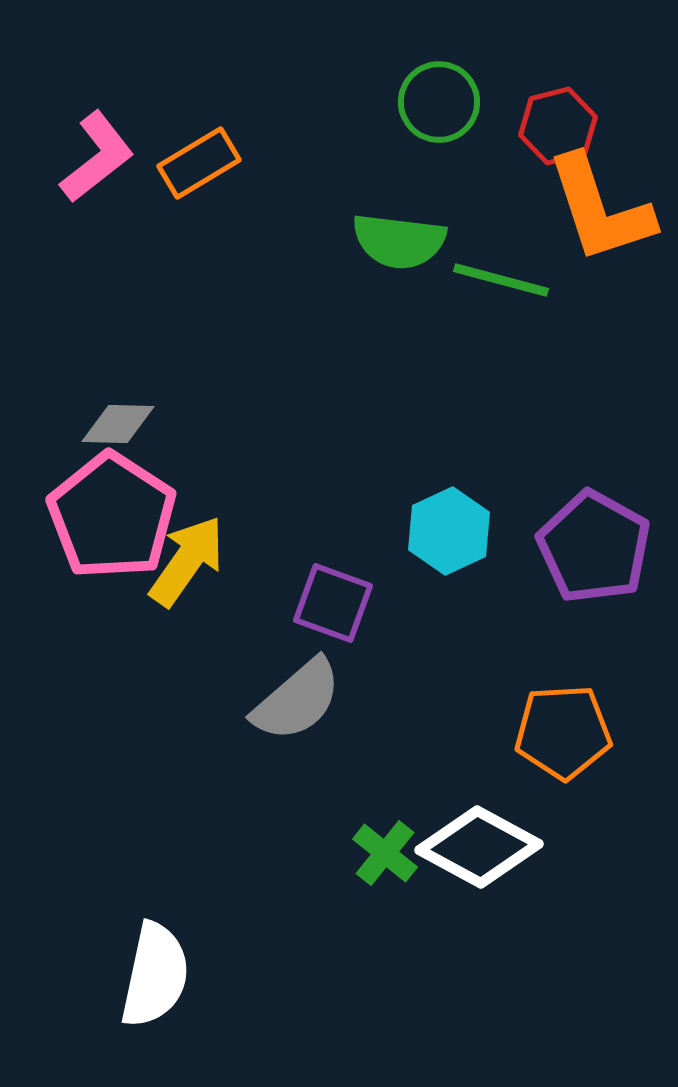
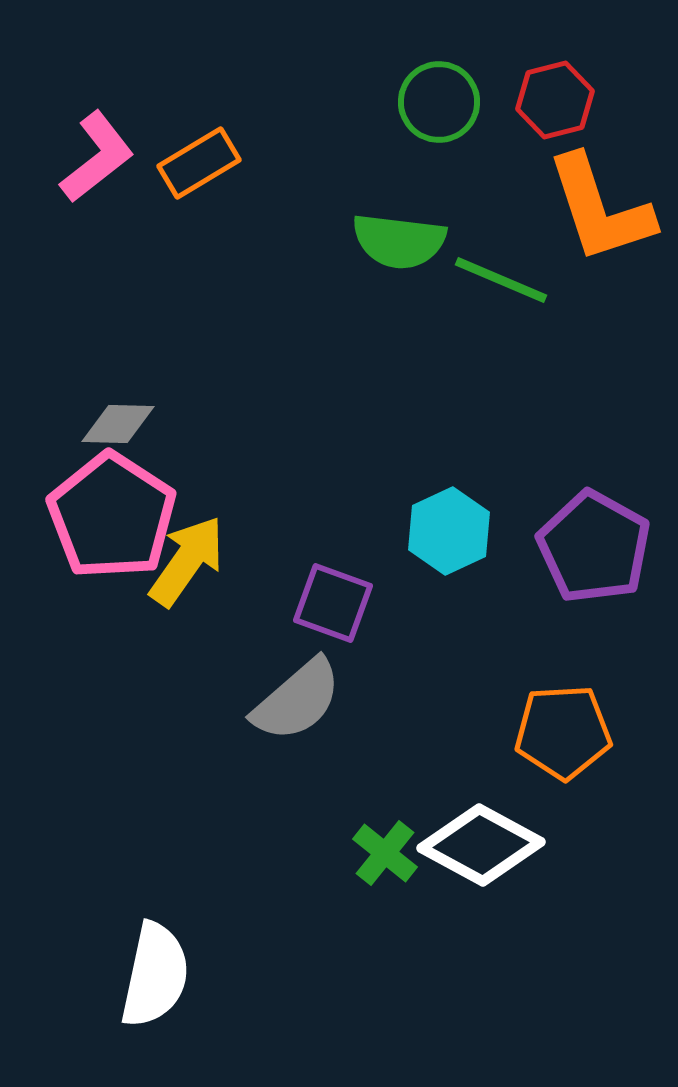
red hexagon: moved 3 px left, 26 px up
green line: rotated 8 degrees clockwise
white diamond: moved 2 px right, 2 px up
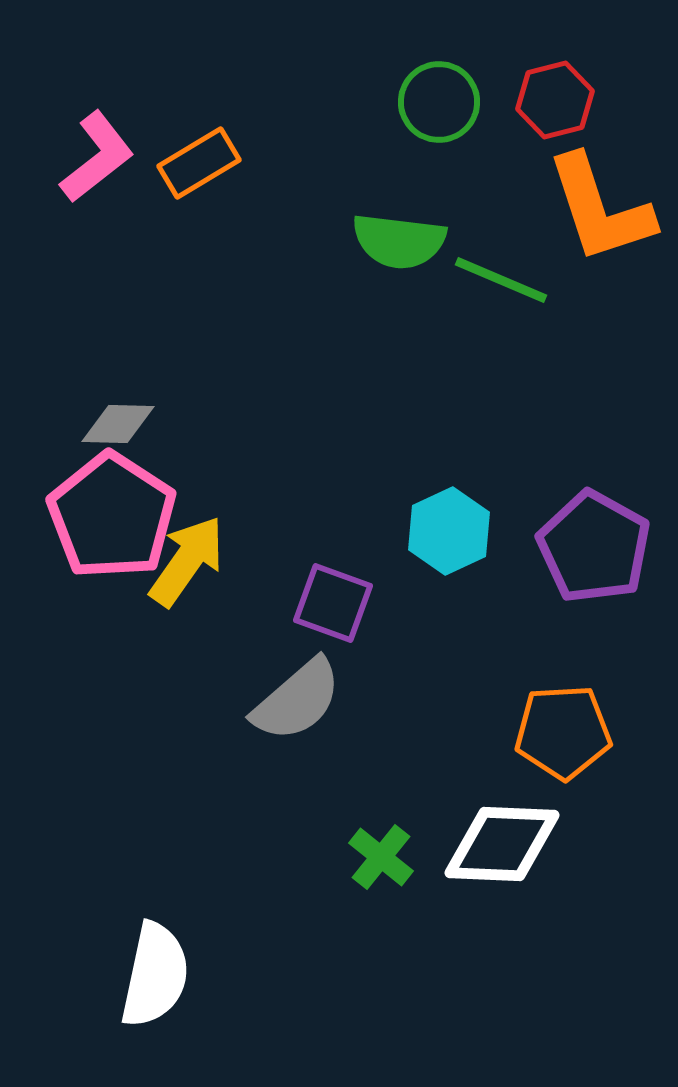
white diamond: moved 21 px right, 1 px up; rotated 26 degrees counterclockwise
green cross: moved 4 px left, 4 px down
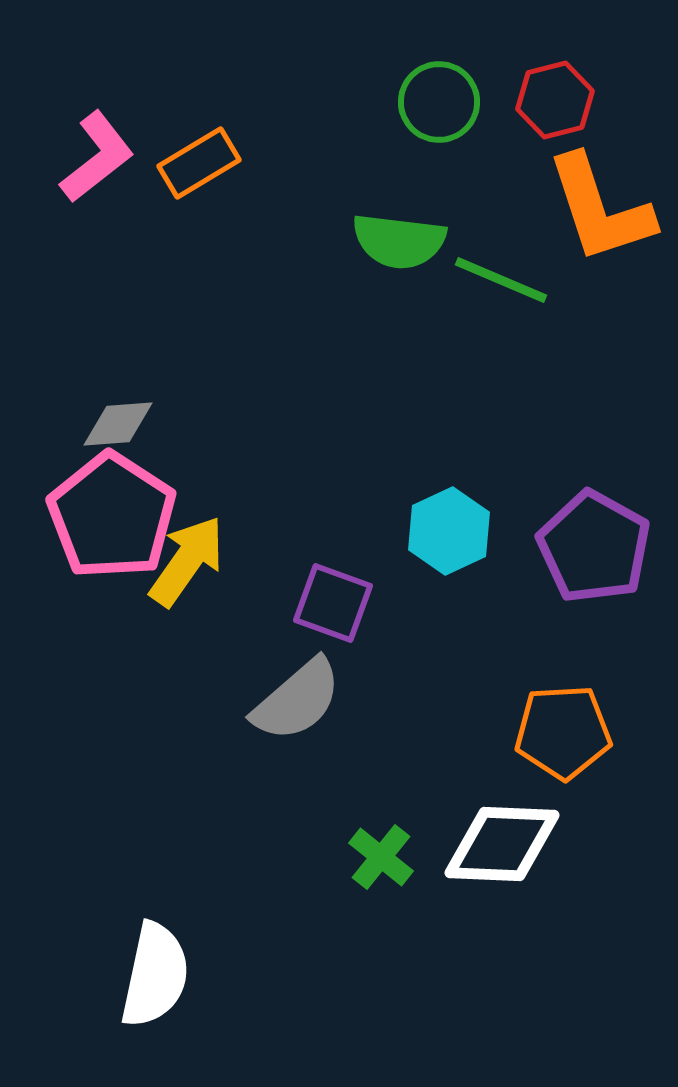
gray diamond: rotated 6 degrees counterclockwise
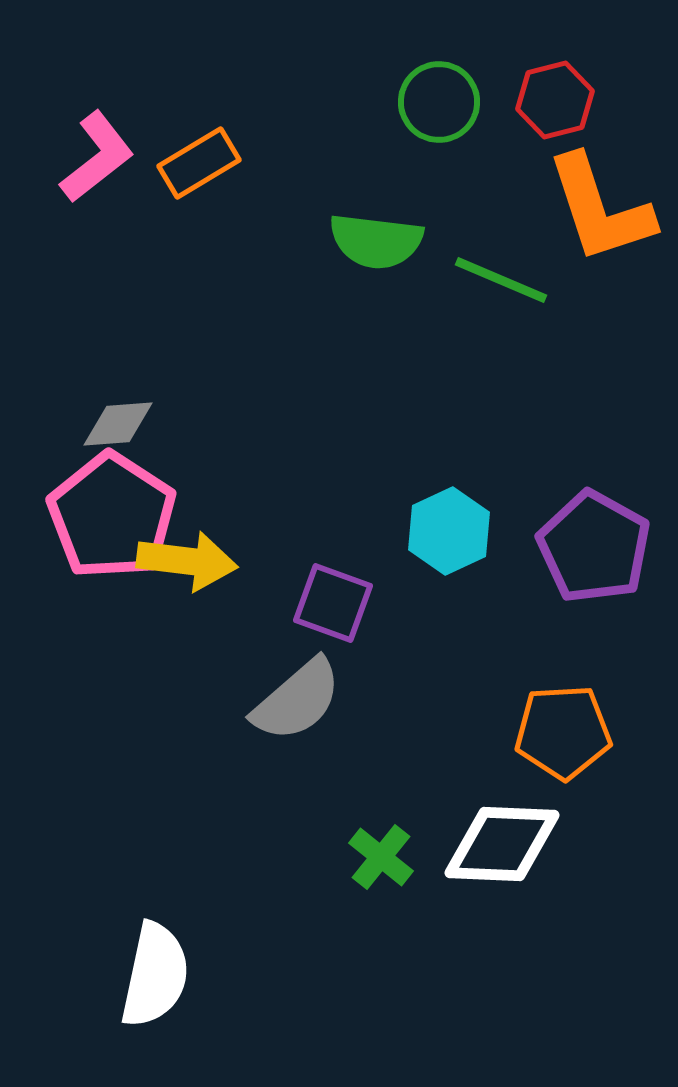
green semicircle: moved 23 px left
yellow arrow: rotated 62 degrees clockwise
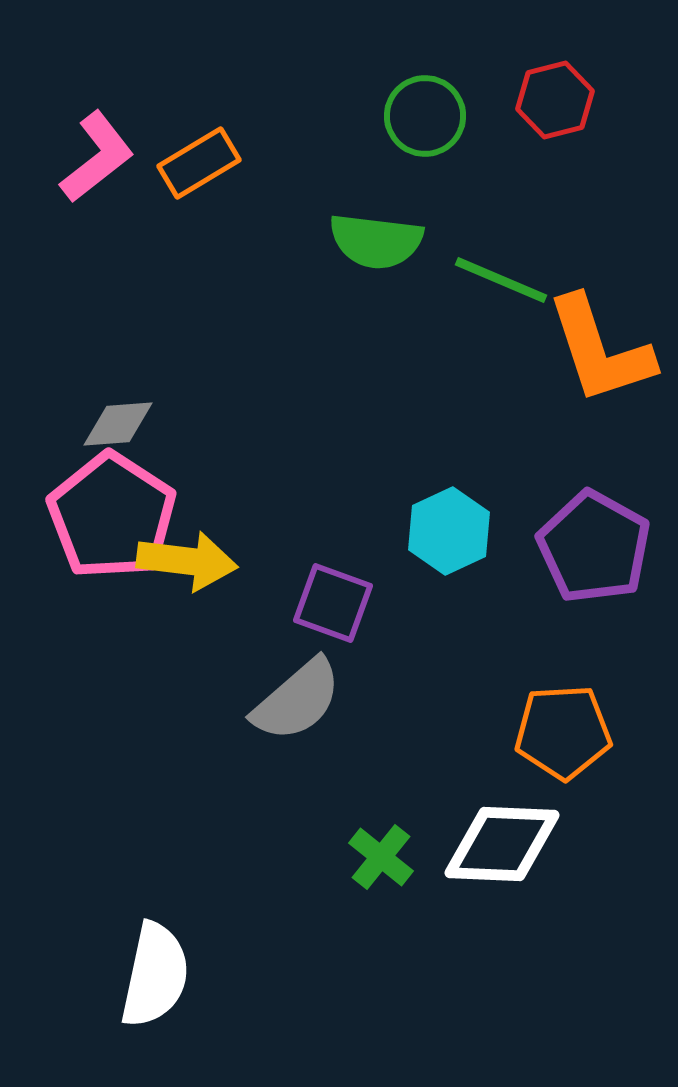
green circle: moved 14 px left, 14 px down
orange L-shape: moved 141 px down
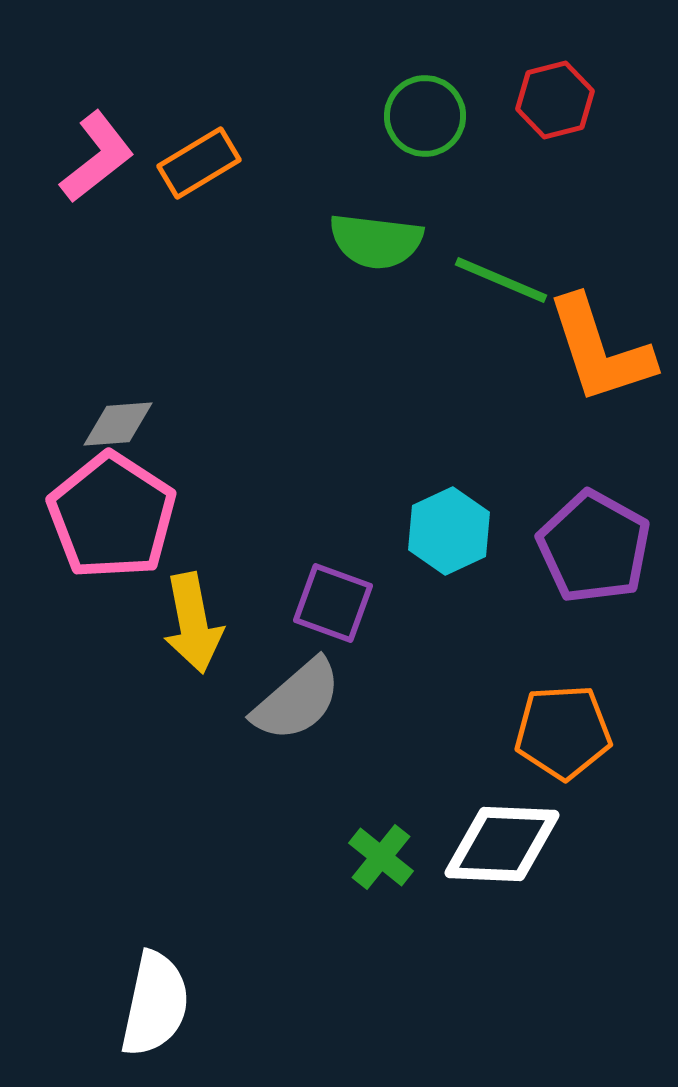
yellow arrow: moved 6 px right, 62 px down; rotated 72 degrees clockwise
white semicircle: moved 29 px down
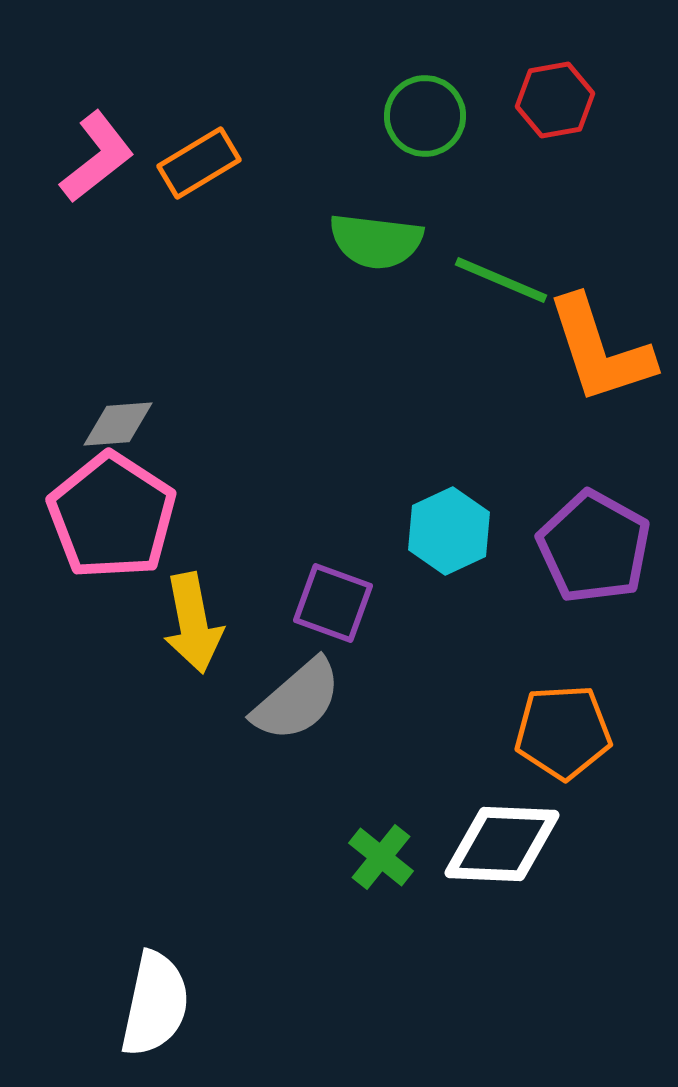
red hexagon: rotated 4 degrees clockwise
